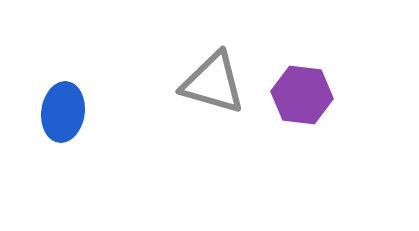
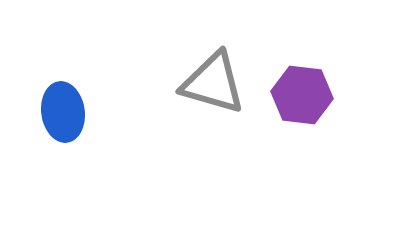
blue ellipse: rotated 16 degrees counterclockwise
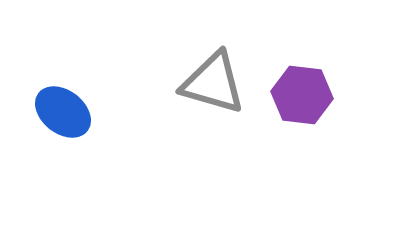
blue ellipse: rotated 44 degrees counterclockwise
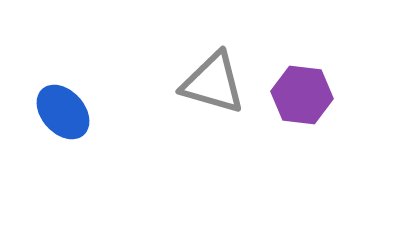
blue ellipse: rotated 10 degrees clockwise
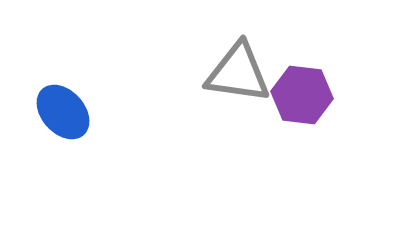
gray triangle: moved 25 px right, 10 px up; rotated 8 degrees counterclockwise
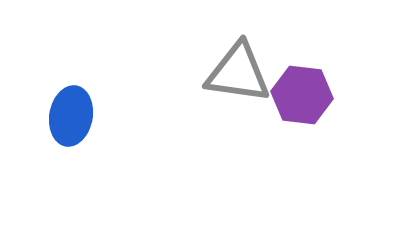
blue ellipse: moved 8 px right, 4 px down; rotated 52 degrees clockwise
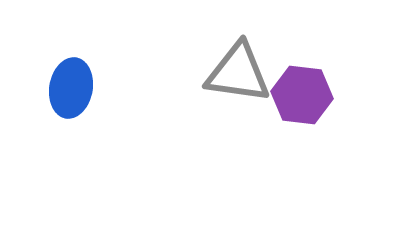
blue ellipse: moved 28 px up
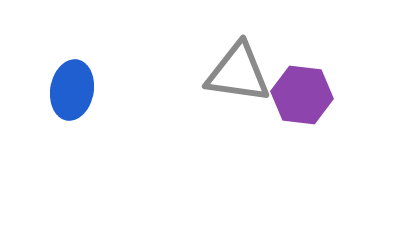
blue ellipse: moved 1 px right, 2 px down
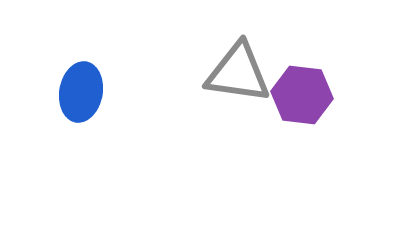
blue ellipse: moved 9 px right, 2 px down
